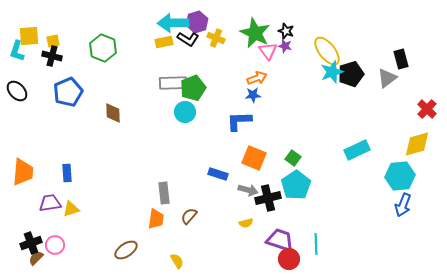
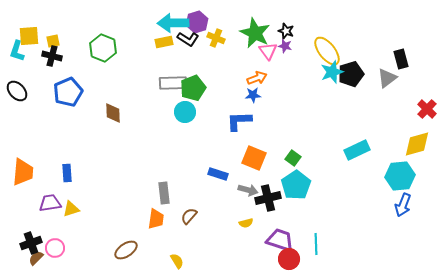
pink circle at (55, 245): moved 3 px down
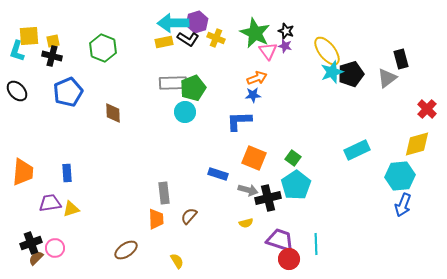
orange trapezoid at (156, 219): rotated 10 degrees counterclockwise
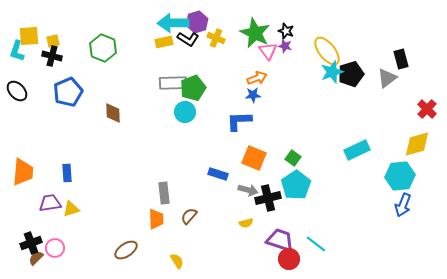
cyan line at (316, 244): rotated 50 degrees counterclockwise
